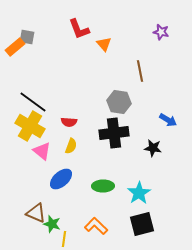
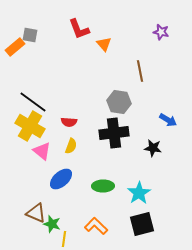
gray square: moved 3 px right, 2 px up
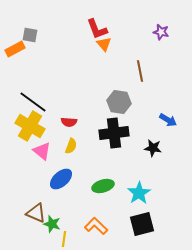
red L-shape: moved 18 px right
orange rectangle: moved 2 px down; rotated 12 degrees clockwise
green ellipse: rotated 15 degrees counterclockwise
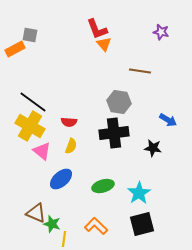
brown line: rotated 70 degrees counterclockwise
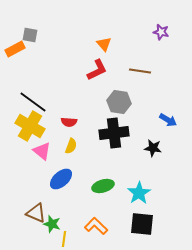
red L-shape: moved 41 px down; rotated 95 degrees counterclockwise
black square: rotated 20 degrees clockwise
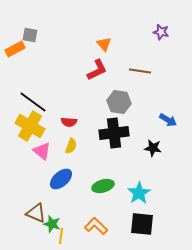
yellow line: moved 3 px left, 3 px up
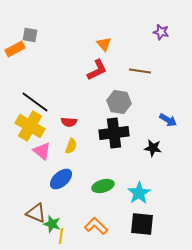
black line: moved 2 px right
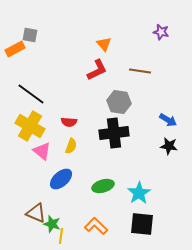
black line: moved 4 px left, 8 px up
black star: moved 16 px right, 2 px up
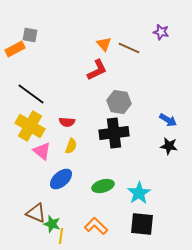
brown line: moved 11 px left, 23 px up; rotated 15 degrees clockwise
red semicircle: moved 2 px left
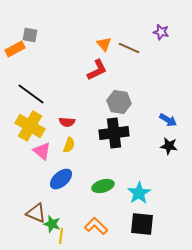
yellow semicircle: moved 2 px left, 1 px up
